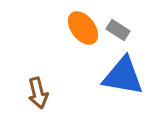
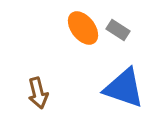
blue triangle: moved 1 px right, 12 px down; rotated 9 degrees clockwise
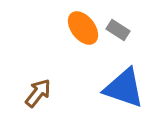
brown arrow: rotated 128 degrees counterclockwise
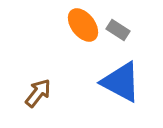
orange ellipse: moved 3 px up
blue triangle: moved 3 px left, 6 px up; rotated 9 degrees clockwise
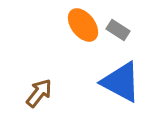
brown arrow: moved 1 px right
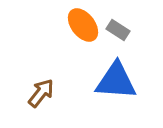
blue triangle: moved 5 px left, 1 px up; rotated 24 degrees counterclockwise
brown arrow: moved 2 px right
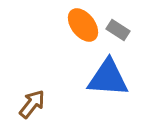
blue triangle: moved 8 px left, 3 px up
brown arrow: moved 9 px left, 11 px down
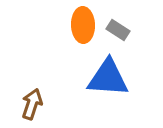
orange ellipse: rotated 36 degrees clockwise
brown arrow: rotated 20 degrees counterclockwise
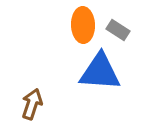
blue triangle: moved 8 px left, 6 px up
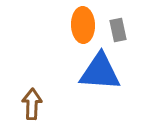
gray rectangle: rotated 45 degrees clockwise
brown arrow: rotated 16 degrees counterclockwise
